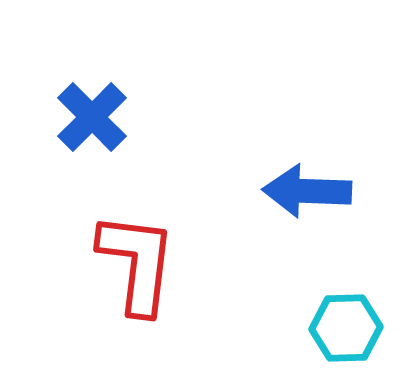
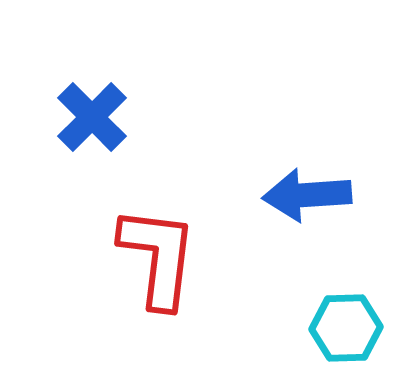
blue arrow: moved 4 px down; rotated 6 degrees counterclockwise
red L-shape: moved 21 px right, 6 px up
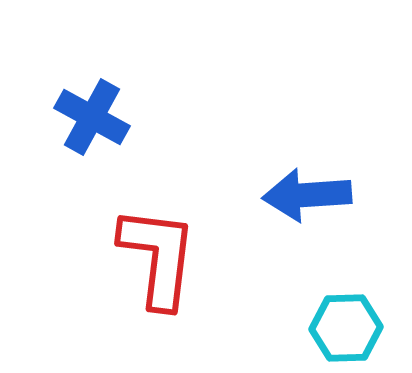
blue cross: rotated 16 degrees counterclockwise
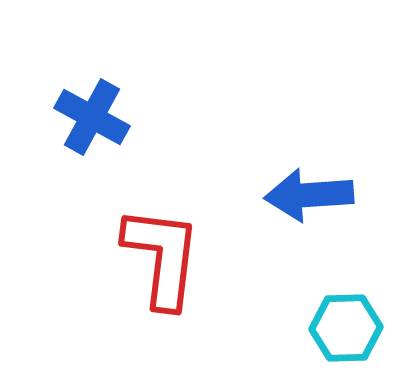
blue arrow: moved 2 px right
red L-shape: moved 4 px right
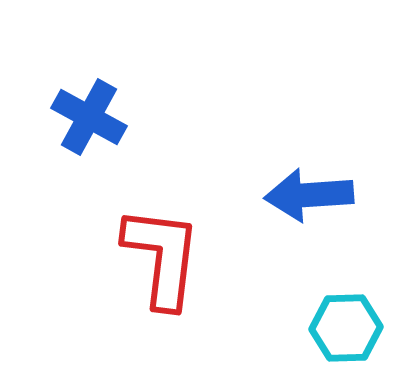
blue cross: moved 3 px left
